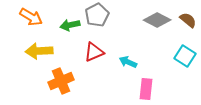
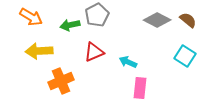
pink rectangle: moved 6 px left, 1 px up
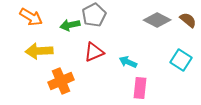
gray pentagon: moved 3 px left
cyan square: moved 4 px left, 4 px down
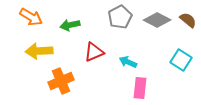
gray pentagon: moved 26 px right, 2 px down
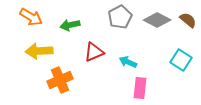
orange cross: moved 1 px left, 1 px up
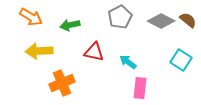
gray diamond: moved 4 px right, 1 px down
red triangle: rotated 35 degrees clockwise
cyan arrow: rotated 12 degrees clockwise
orange cross: moved 2 px right, 3 px down
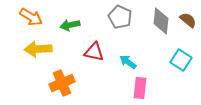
gray pentagon: rotated 20 degrees counterclockwise
gray diamond: rotated 68 degrees clockwise
yellow arrow: moved 1 px left, 2 px up
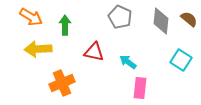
brown semicircle: moved 1 px right, 1 px up
green arrow: moved 5 px left; rotated 102 degrees clockwise
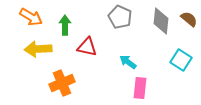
red triangle: moved 7 px left, 5 px up
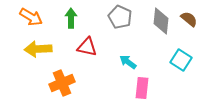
green arrow: moved 6 px right, 7 px up
pink rectangle: moved 2 px right
